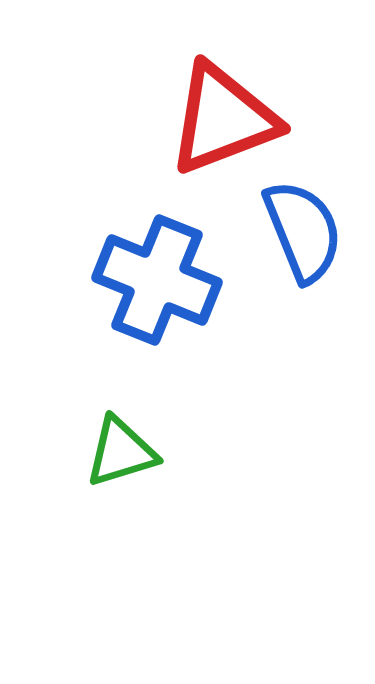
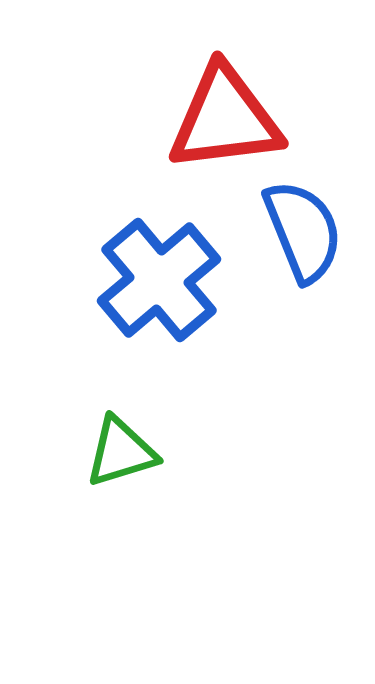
red triangle: moved 2 px right; rotated 14 degrees clockwise
blue cross: moved 2 px right; rotated 28 degrees clockwise
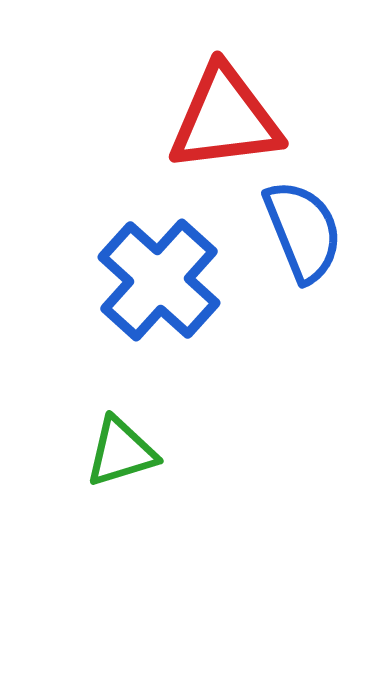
blue cross: rotated 8 degrees counterclockwise
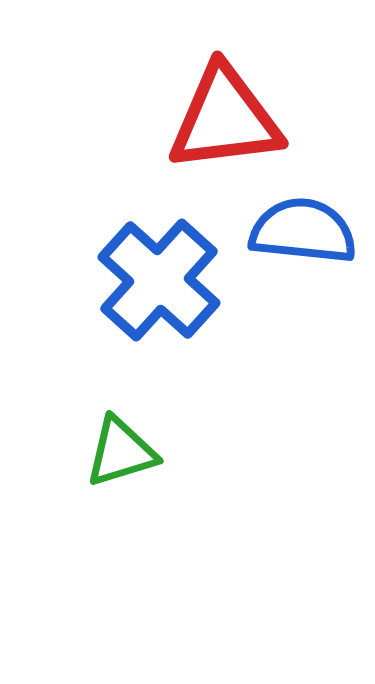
blue semicircle: rotated 62 degrees counterclockwise
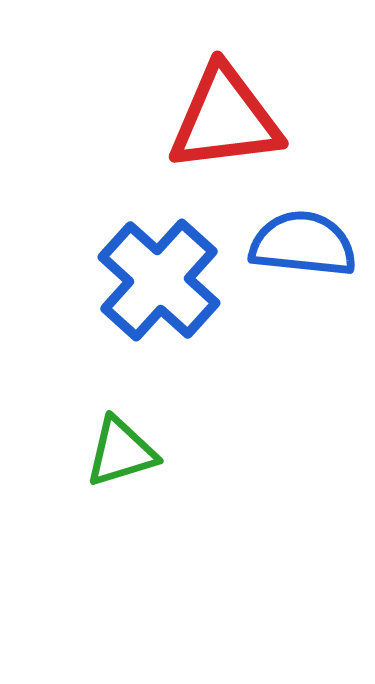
blue semicircle: moved 13 px down
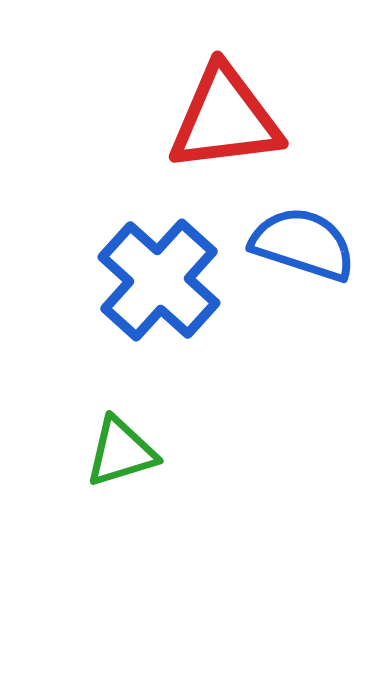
blue semicircle: rotated 12 degrees clockwise
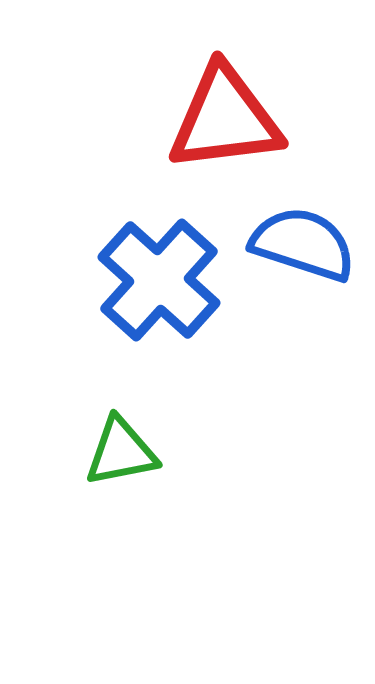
green triangle: rotated 6 degrees clockwise
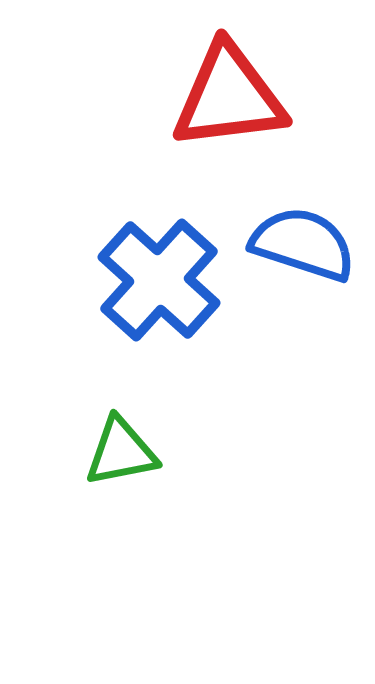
red triangle: moved 4 px right, 22 px up
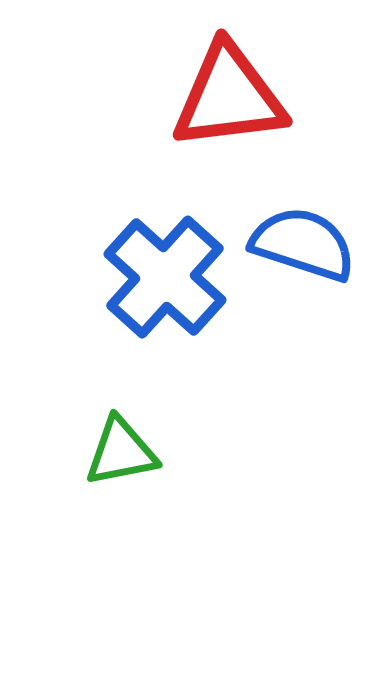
blue cross: moved 6 px right, 3 px up
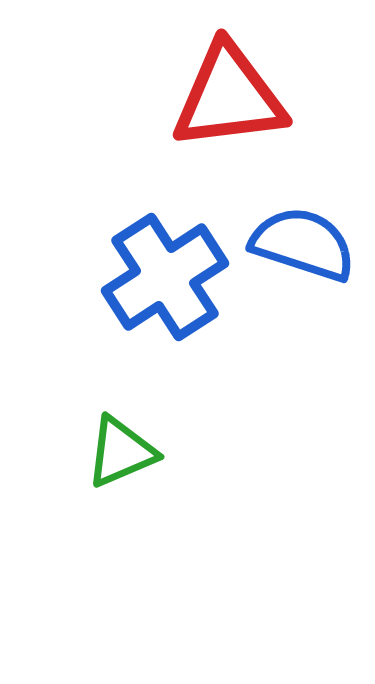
blue cross: rotated 15 degrees clockwise
green triangle: rotated 12 degrees counterclockwise
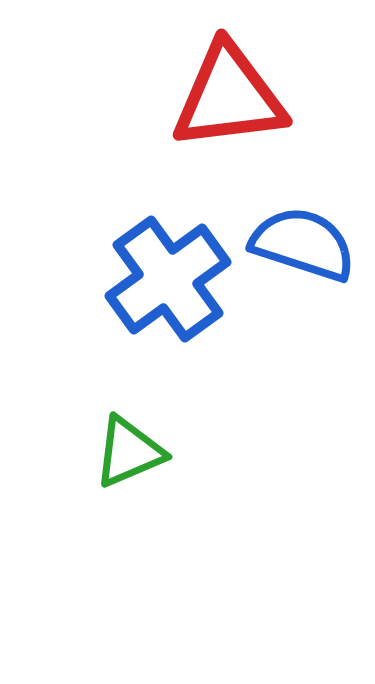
blue cross: moved 3 px right, 2 px down; rotated 3 degrees counterclockwise
green triangle: moved 8 px right
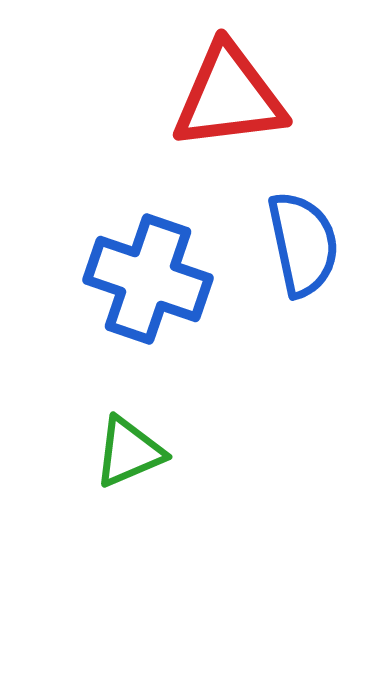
blue semicircle: rotated 60 degrees clockwise
blue cross: moved 20 px left; rotated 35 degrees counterclockwise
